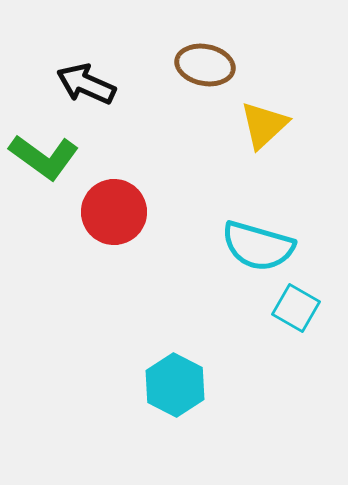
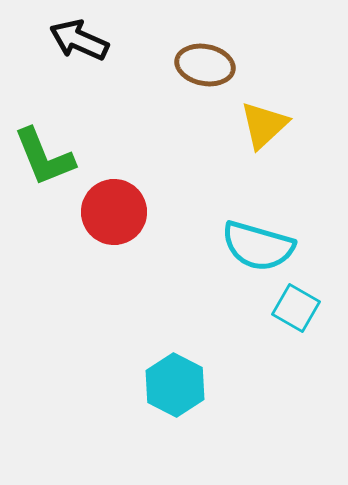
black arrow: moved 7 px left, 44 px up
green L-shape: rotated 32 degrees clockwise
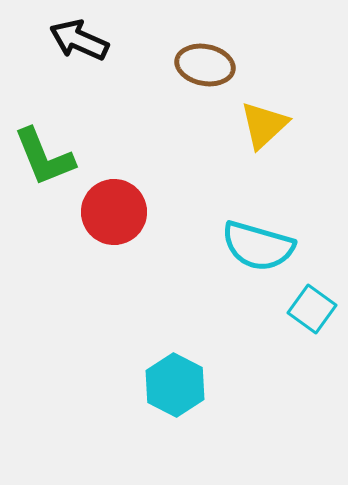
cyan square: moved 16 px right, 1 px down; rotated 6 degrees clockwise
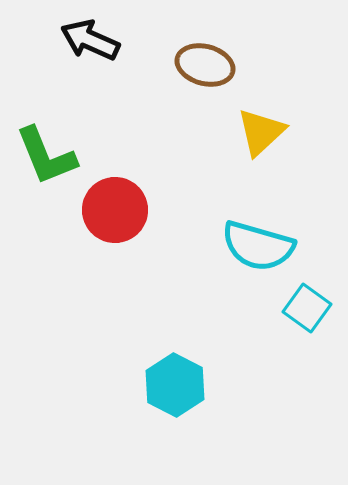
black arrow: moved 11 px right
brown ellipse: rotated 4 degrees clockwise
yellow triangle: moved 3 px left, 7 px down
green L-shape: moved 2 px right, 1 px up
red circle: moved 1 px right, 2 px up
cyan square: moved 5 px left, 1 px up
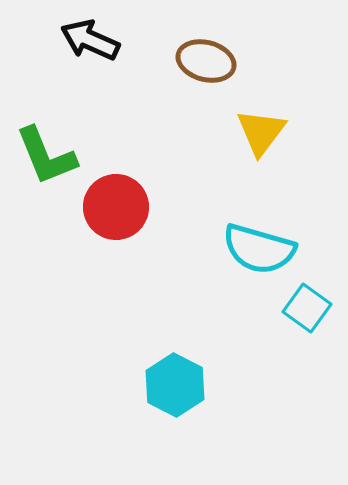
brown ellipse: moved 1 px right, 4 px up
yellow triangle: rotated 10 degrees counterclockwise
red circle: moved 1 px right, 3 px up
cyan semicircle: moved 1 px right, 3 px down
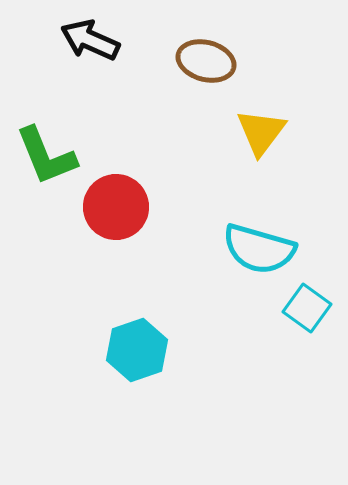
cyan hexagon: moved 38 px left, 35 px up; rotated 14 degrees clockwise
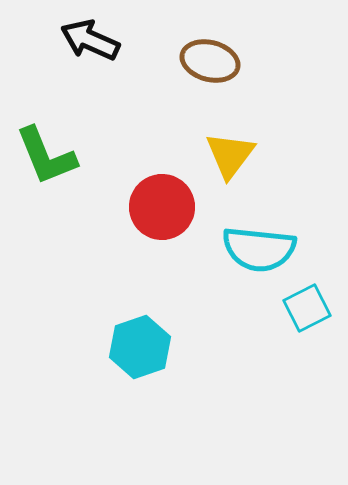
brown ellipse: moved 4 px right
yellow triangle: moved 31 px left, 23 px down
red circle: moved 46 px right
cyan semicircle: rotated 10 degrees counterclockwise
cyan square: rotated 27 degrees clockwise
cyan hexagon: moved 3 px right, 3 px up
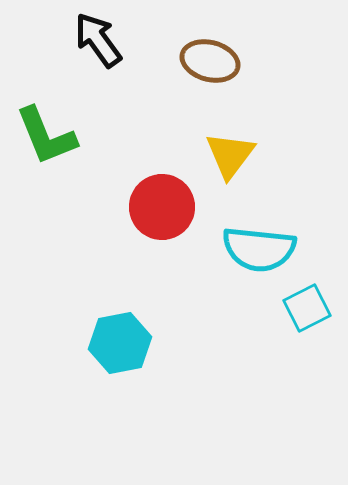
black arrow: moved 8 px right; rotated 30 degrees clockwise
green L-shape: moved 20 px up
cyan hexagon: moved 20 px left, 4 px up; rotated 8 degrees clockwise
